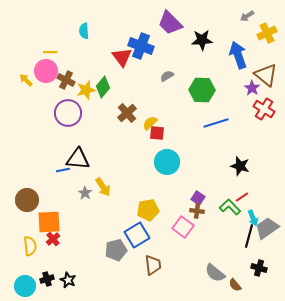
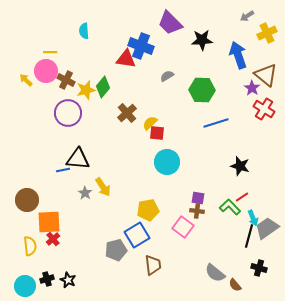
red triangle at (122, 57): moved 4 px right, 2 px down; rotated 45 degrees counterclockwise
purple square at (198, 198): rotated 24 degrees counterclockwise
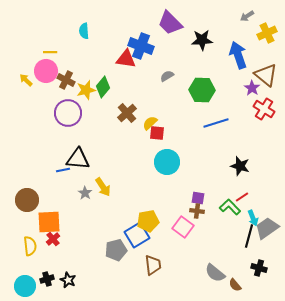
yellow pentagon at (148, 210): moved 11 px down
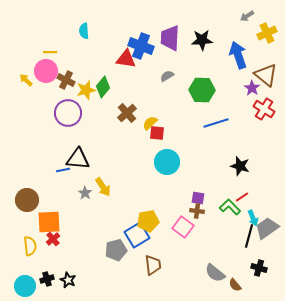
purple trapezoid at (170, 23): moved 15 px down; rotated 48 degrees clockwise
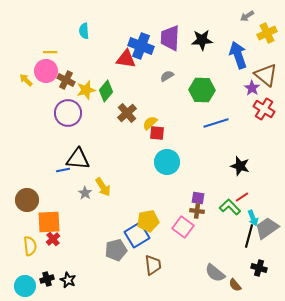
green diamond at (103, 87): moved 3 px right, 4 px down
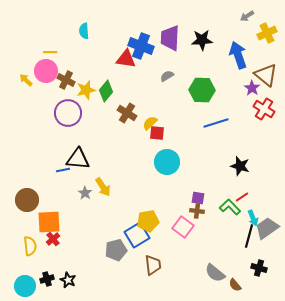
brown cross at (127, 113): rotated 18 degrees counterclockwise
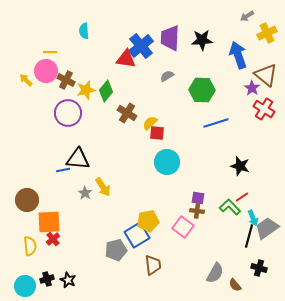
blue cross at (141, 46): rotated 30 degrees clockwise
gray semicircle at (215, 273): rotated 100 degrees counterclockwise
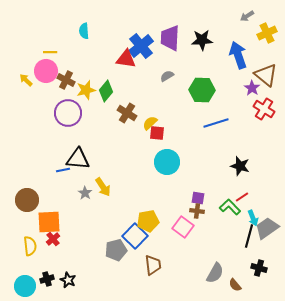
blue square at (137, 235): moved 2 px left, 1 px down; rotated 15 degrees counterclockwise
